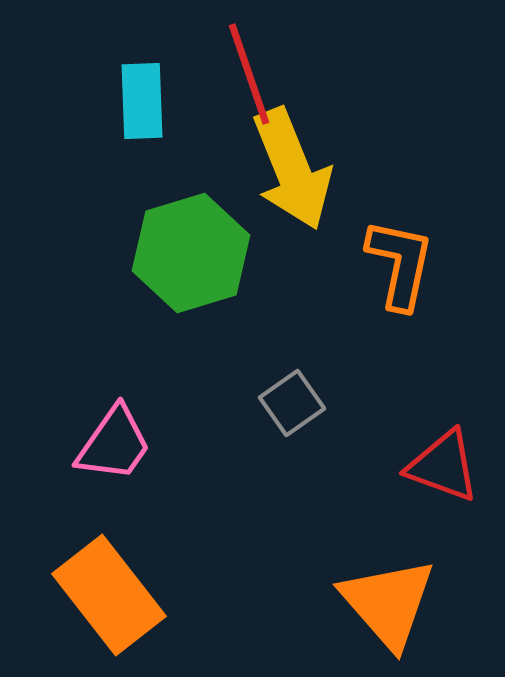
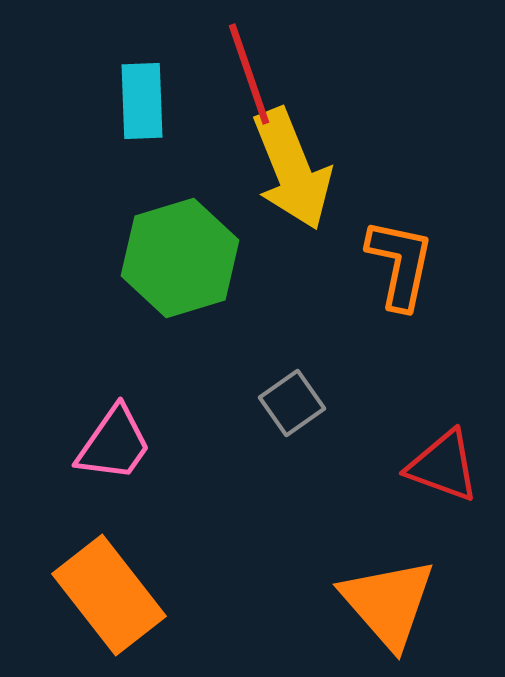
green hexagon: moved 11 px left, 5 px down
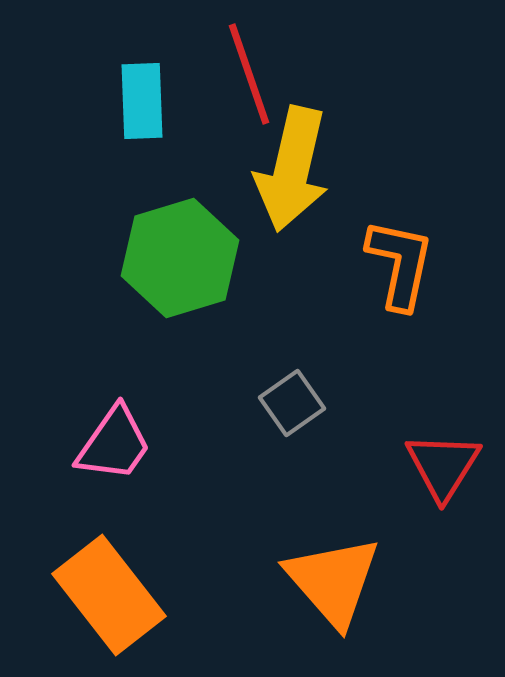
yellow arrow: rotated 35 degrees clockwise
red triangle: rotated 42 degrees clockwise
orange triangle: moved 55 px left, 22 px up
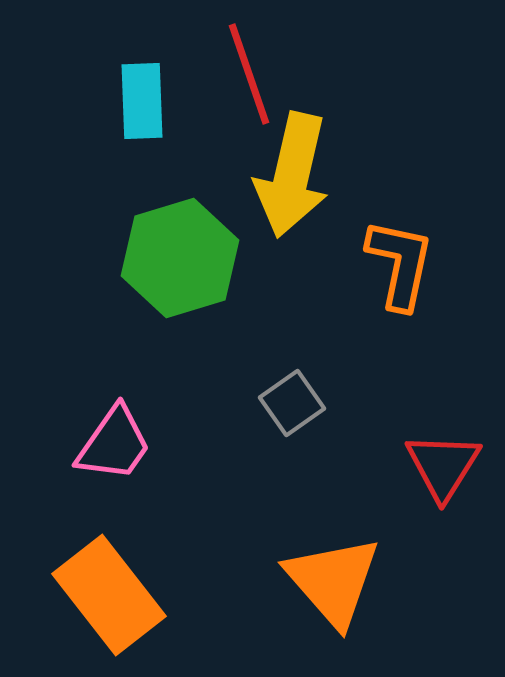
yellow arrow: moved 6 px down
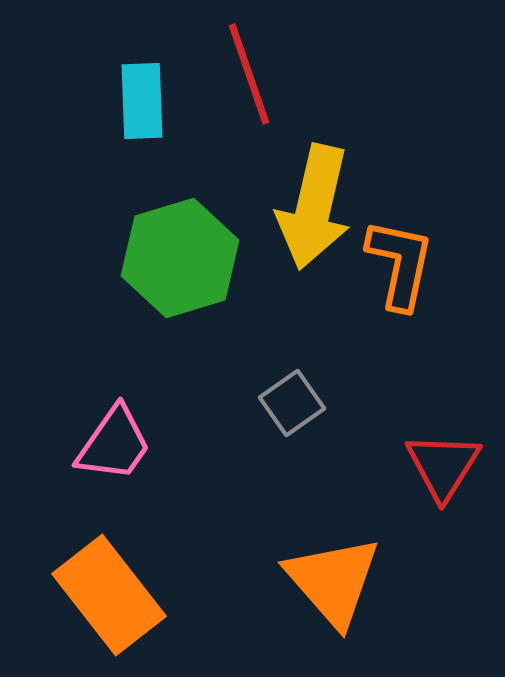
yellow arrow: moved 22 px right, 32 px down
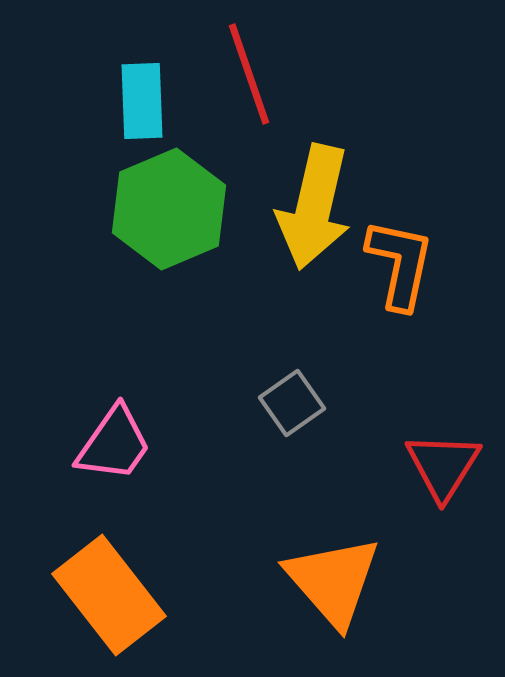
green hexagon: moved 11 px left, 49 px up; rotated 6 degrees counterclockwise
